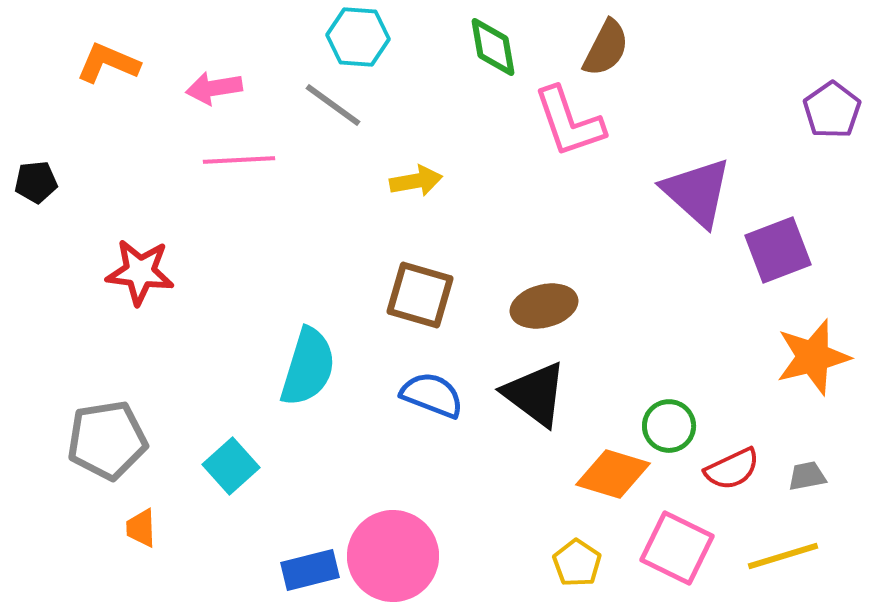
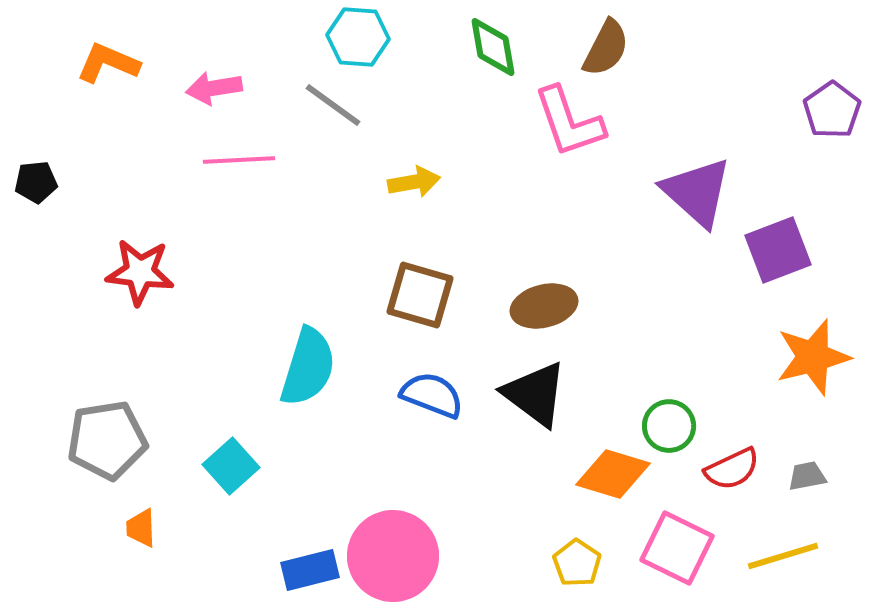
yellow arrow: moved 2 px left, 1 px down
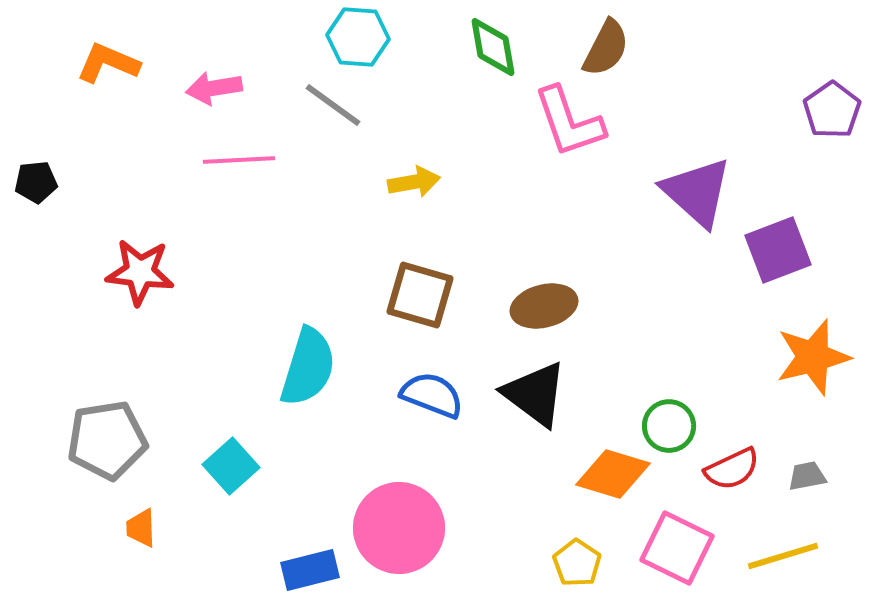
pink circle: moved 6 px right, 28 px up
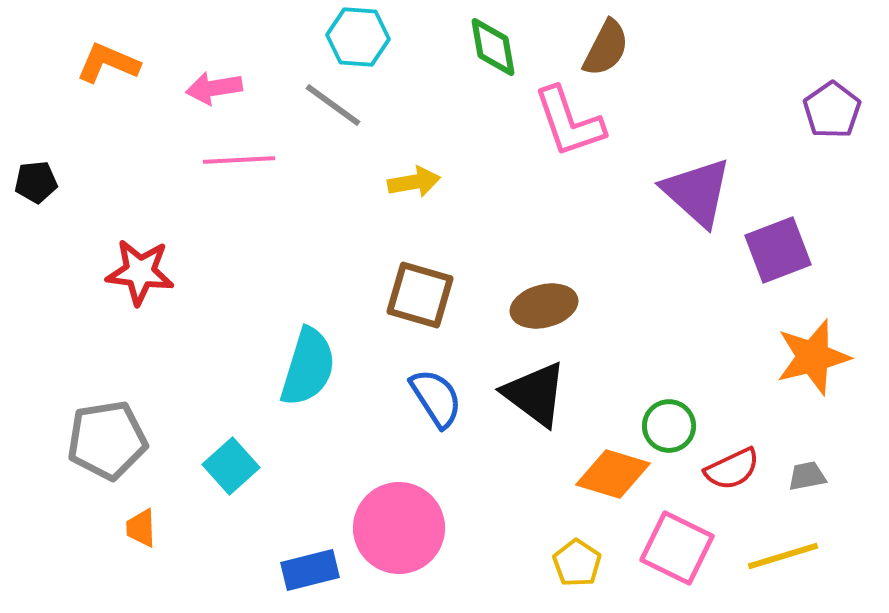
blue semicircle: moved 4 px right, 3 px down; rotated 36 degrees clockwise
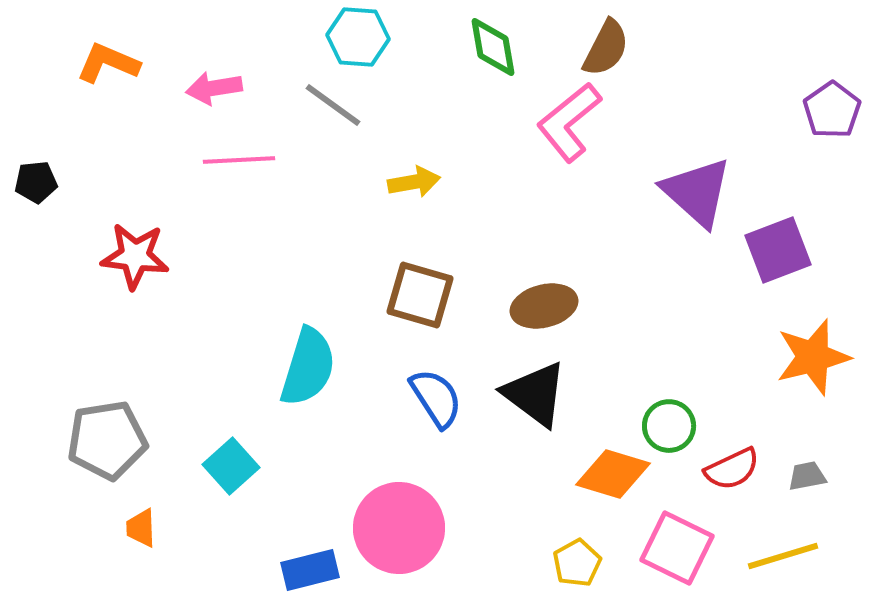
pink L-shape: rotated 70 degrees clockwise
red star: moved 5 px left, 16 px up
yellow pentagon: rotated 9 degrees clockwise
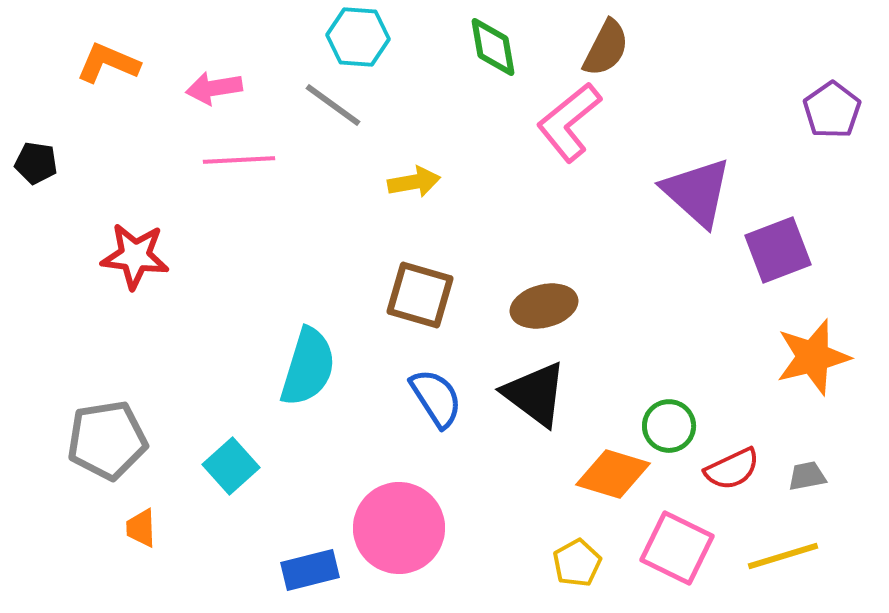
black pentagon: moved 19 px up; rotated 15 degrees clockwise
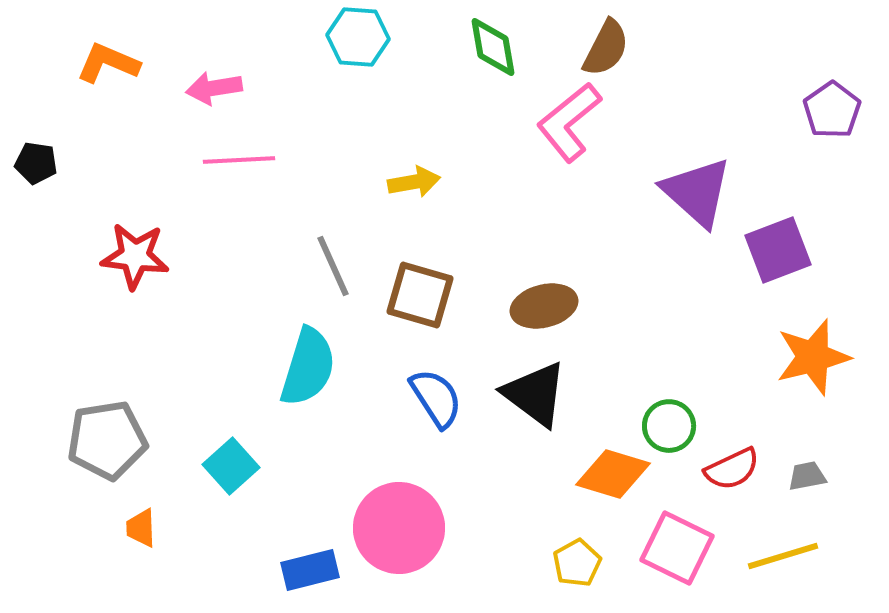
gray line: moved 161 px down; rotated 30 degrees clockwise
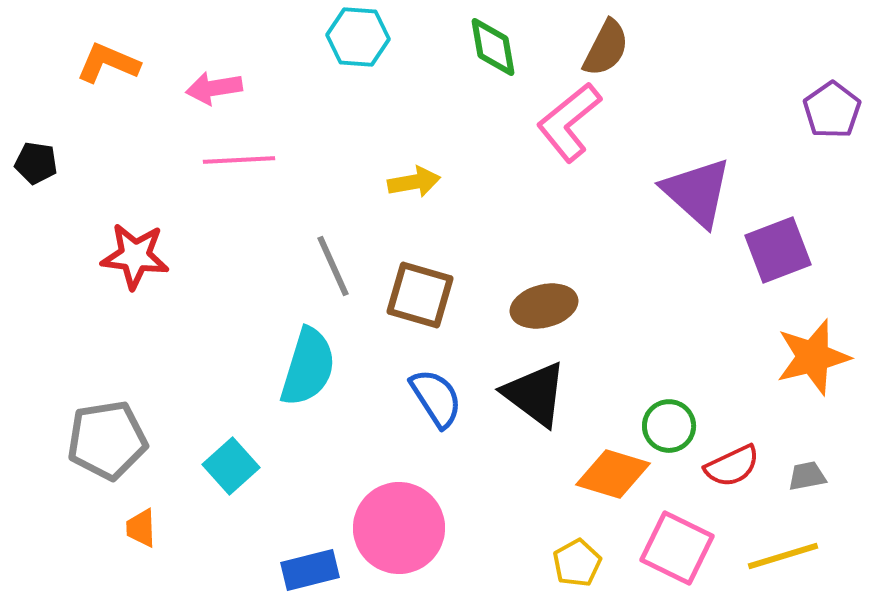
red semicircle: moved 3 px up
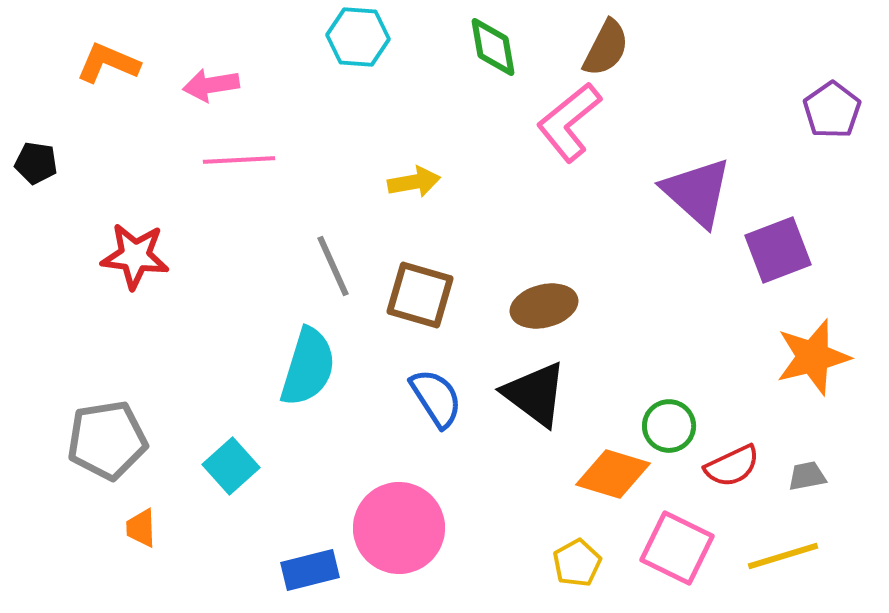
pink arrow: moved 3 px left, 3 px up
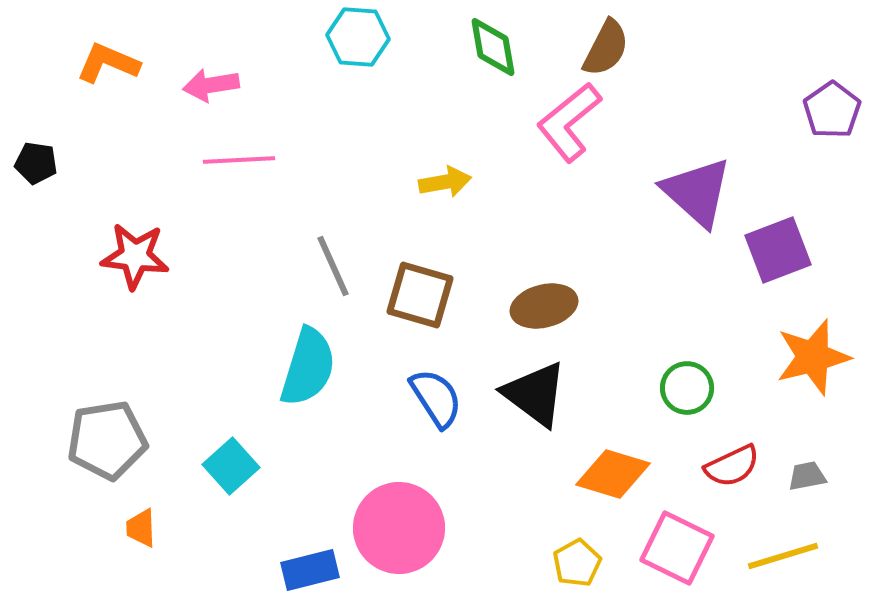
yellow arrow: moved 31 px right
green circle: moved 18 px right, 38 px up
